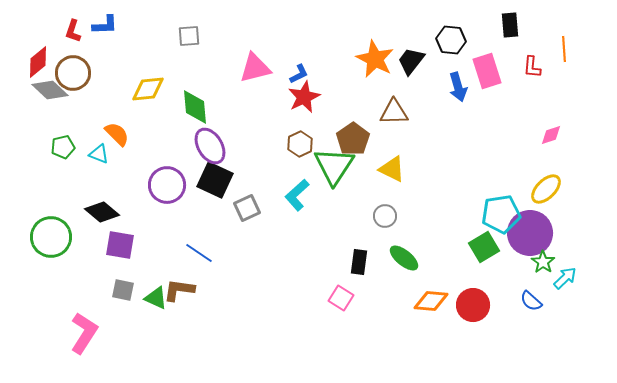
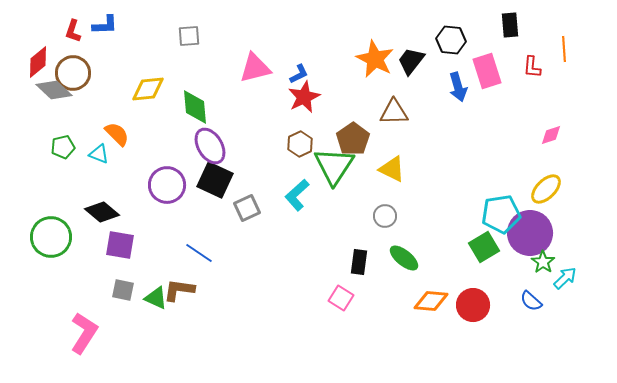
gray diamond at (50, 90): moved 4 px right
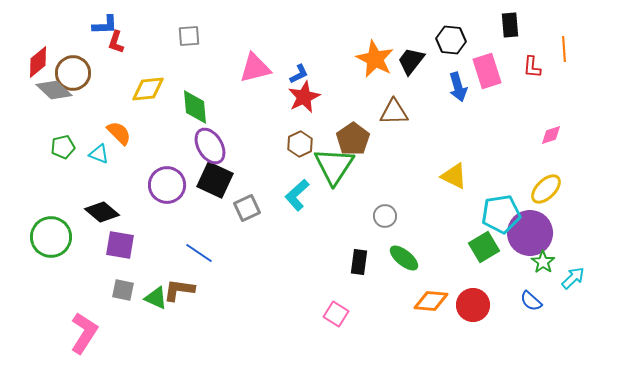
red L-shape at (73, 31): moved 43 px right, 11 px down
orange semicircle at (117, 134): moved 2 px right, 1 px up
yellow triangle at (392, 169): moved 62 px right, 7 px down
cyan arrow at (565, 278): moved 8 px right
pink square at (341, 298): moved 5 px left, 16 px down
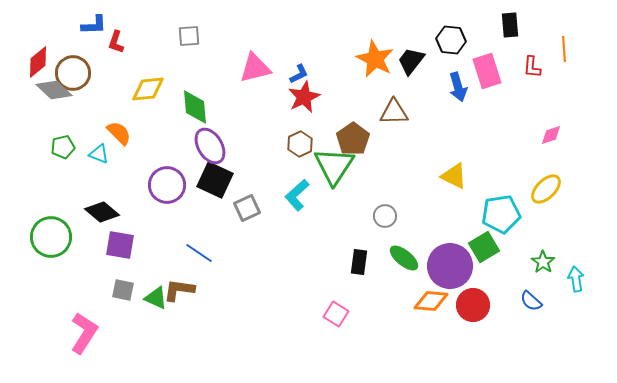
blue L-shape at (105, 25): moved 11 px left
purple circle at (530, 233): moved 80 px left, 33 px down
cyan arrow at (573, 278): moved 3 px right, 1 px down; rotated 55 degrees counterclockwise
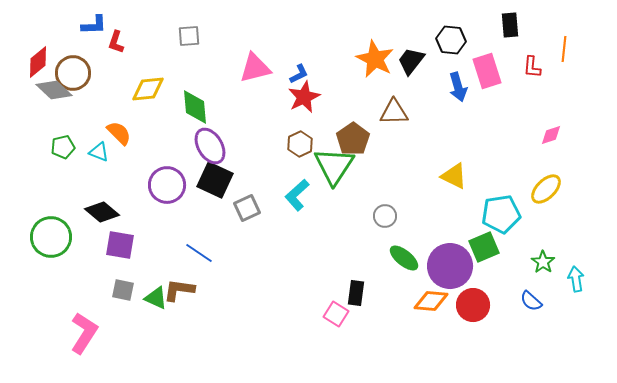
orange line at (564, 49): rotated 10 degrees clockwise
cyan triangle at (99, 154): moved 2 px up
green square at (484, 247): rotated 8 degrees clockwise
black rectangle at (359, 262): moved 3 px left, 31 px down
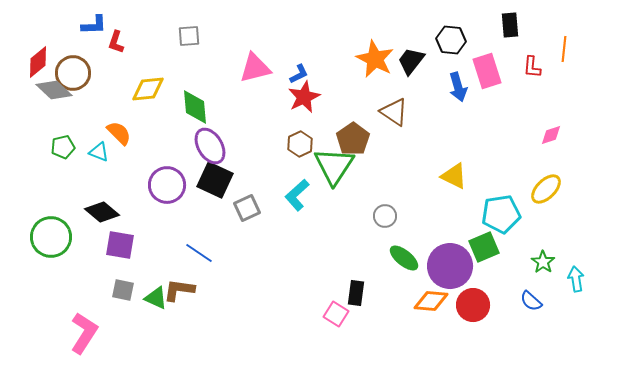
brown triangle at (394, 112): rotated 36 degrees clockwise
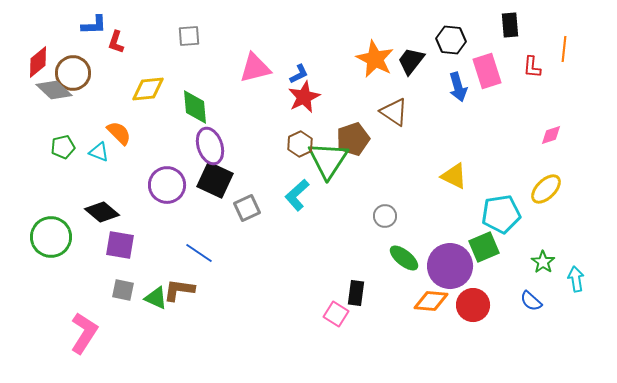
brown pentagon at (353, 139): rotated 16 degrees clockwise
purple ellipse at (210, 146): rotated 12 degrees clockwise
green triangle at (334, 166): moved 6 px left, 6 px up
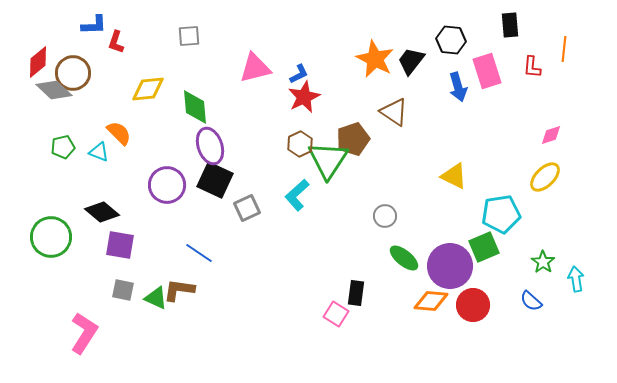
yellow ellipse at (546, 189): moved 1 px left, 12 px up
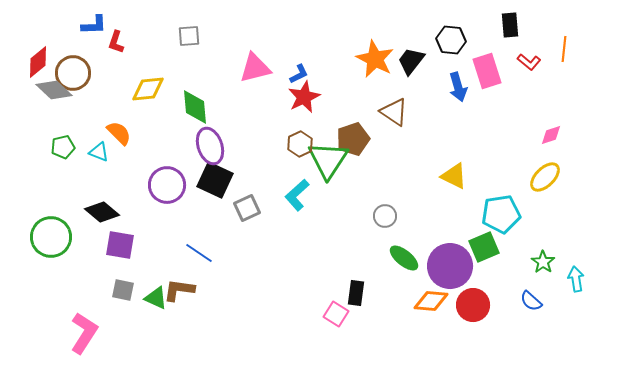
red L-shape at (532, 67): moved 3 px left, 5 px up; rotated 55 degrees counterclockwise
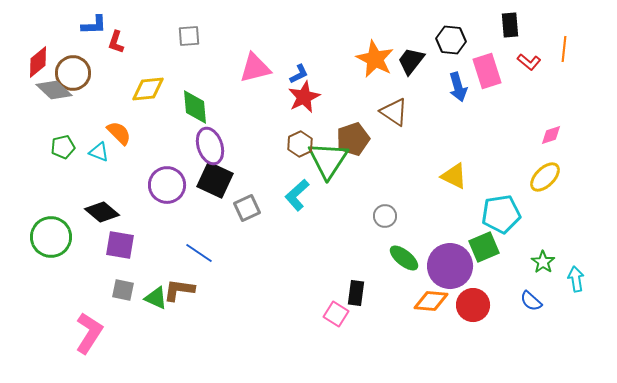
pink L-shape at (84, 333): moved 5 px right
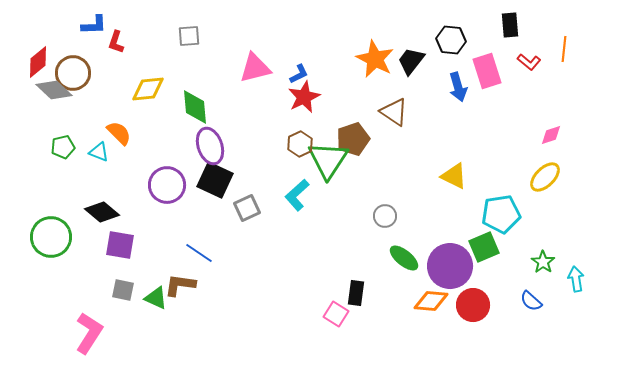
brown L-shape at (179, 290): moved 1 px right, 5 px up
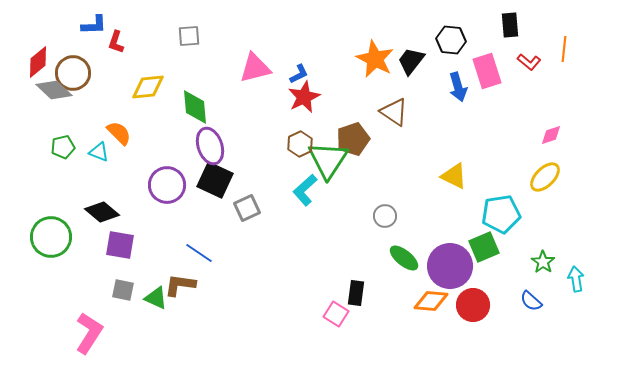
yellow diamond at (148, 89): moved 2 px up
cyan L-shape at (297, 195): moved 8 px right, 5 px up
